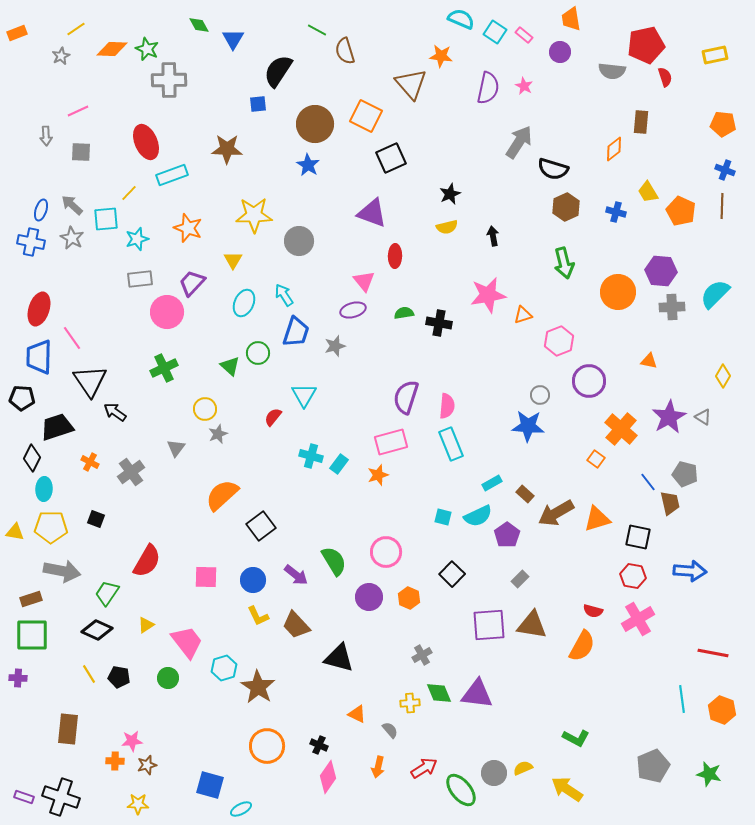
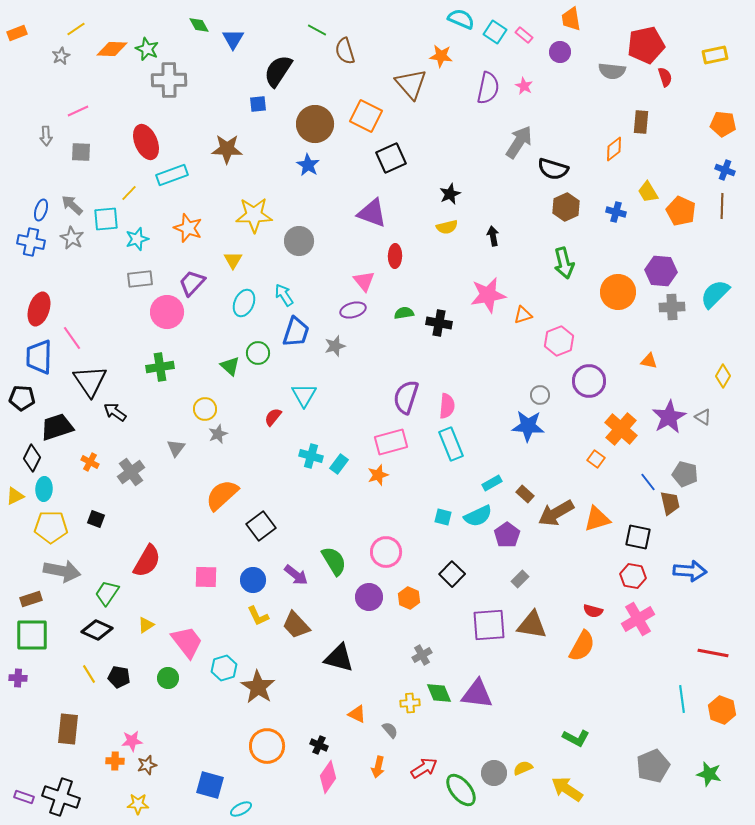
green cross at (164, 368): moved 4 px left, 1 px up; rotated 16 degrees clockwise
yellow triangle at (15, 532): moved 36 px up; rotated 36 degrees counterclockwise
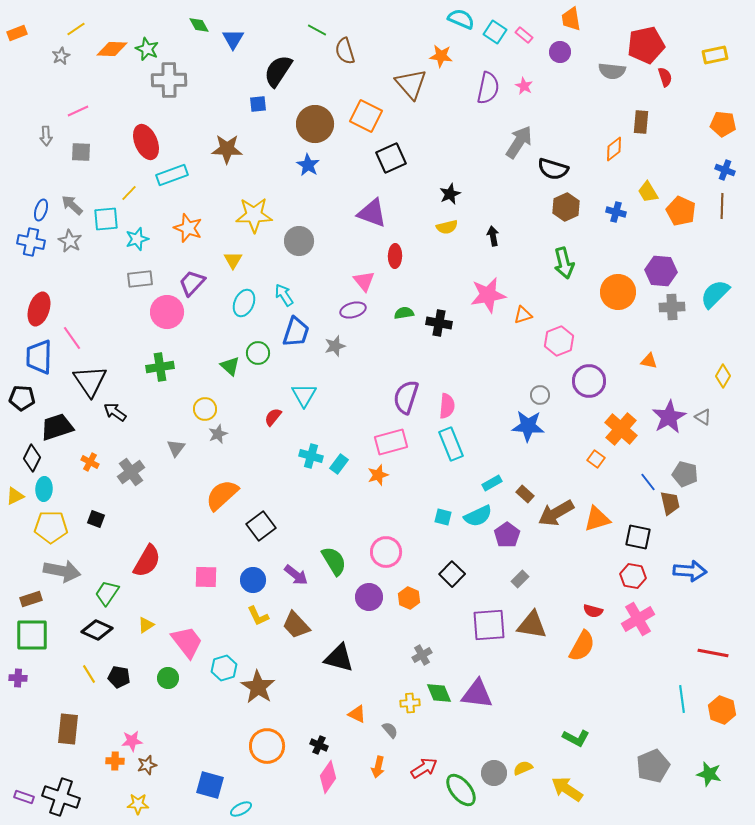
gray star at (72, 238): moved 2 px left, 3 px down
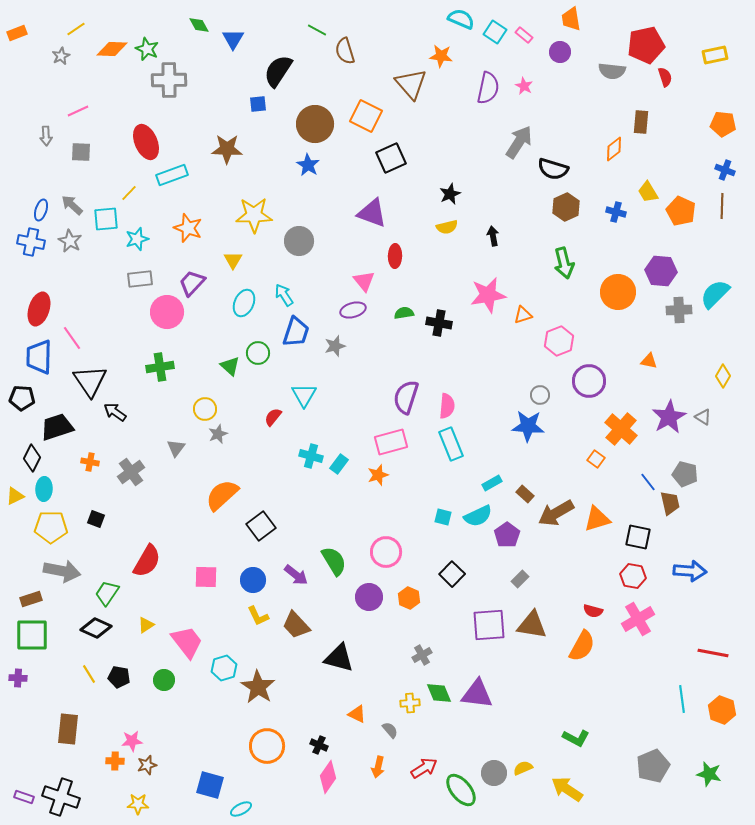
gray cross at (672, 307): moved 7 px right, 3 px down
orange cross at (90, 462): rotated 18 degrees counterclockwise
black diamond at (97, 630): moved 1 px left, 2 px up
green circle at (168, 678): moved 4 px left, 2 px down
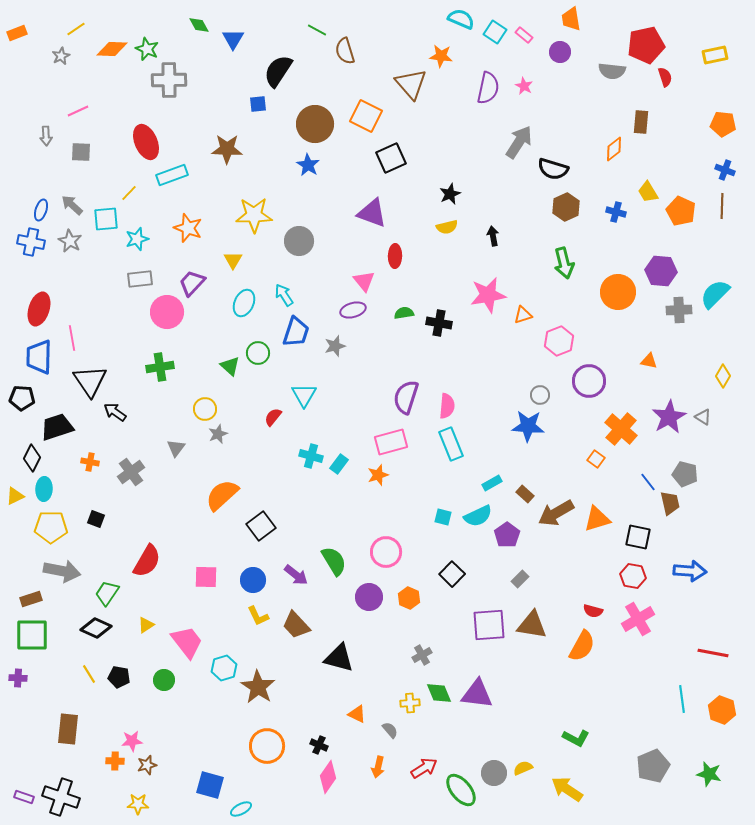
pink line at (72, 338): rotated 25 degrees clockwise
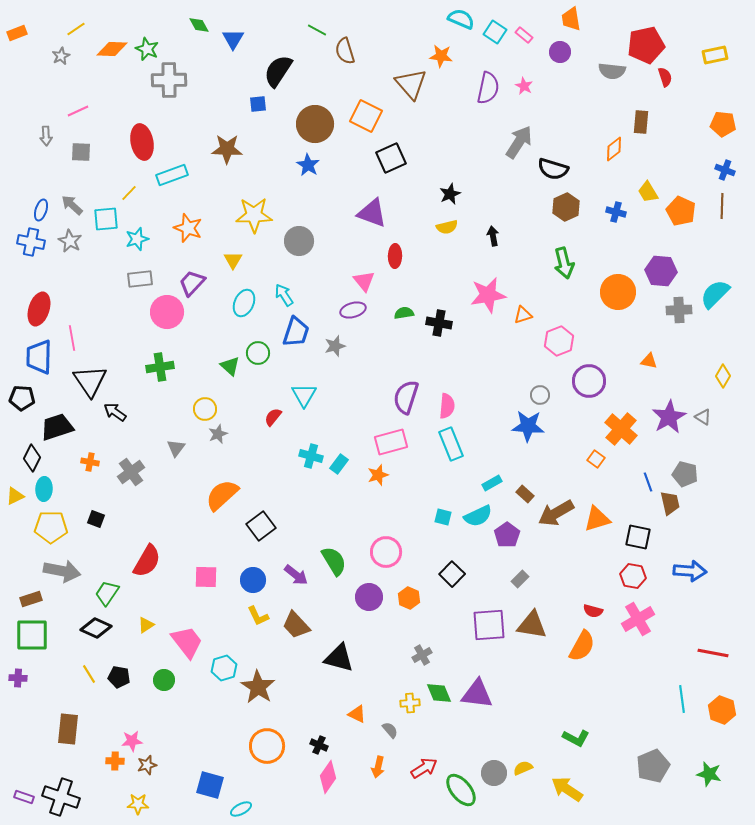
red ellipse at (146, 142): moved 4 px left; rotated 12 degrees clockwise
blue line at (648, 482): rotated 18 degrees clockwise
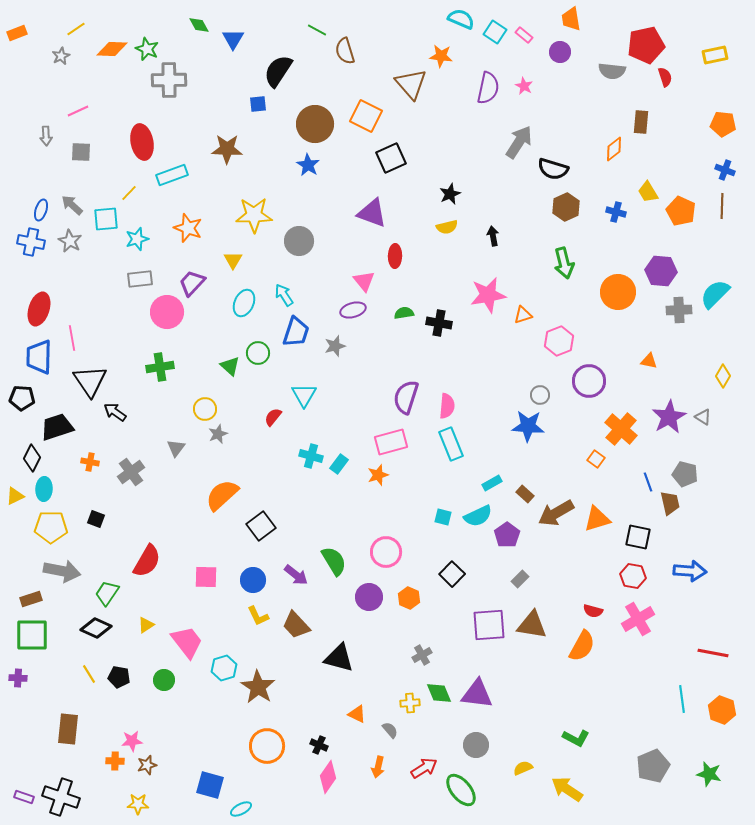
gray circle at (494, 773): moved 18 px left, 28 px up
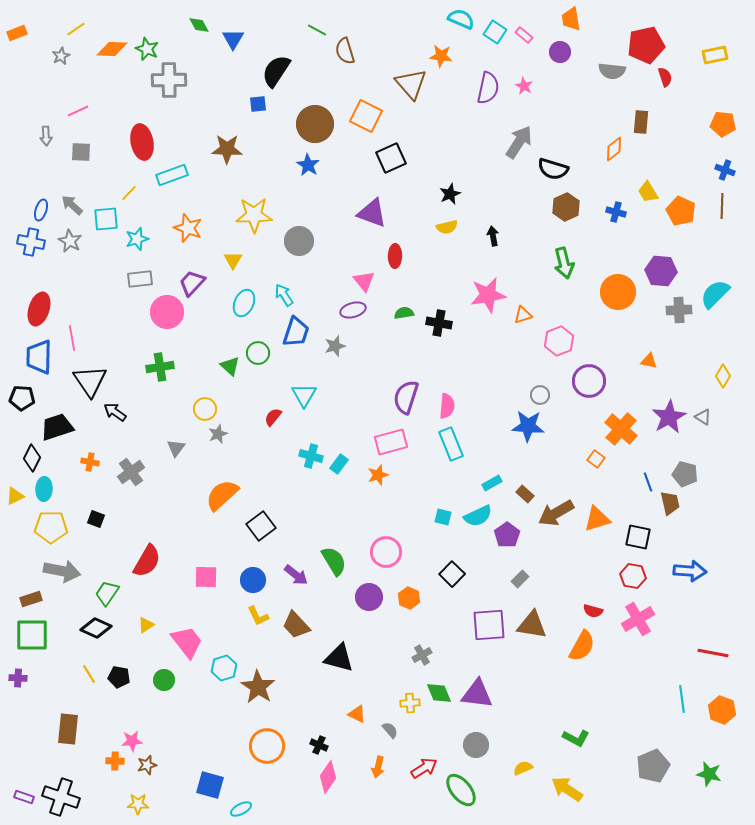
black semicircle at (278, 71): moved 2 px left
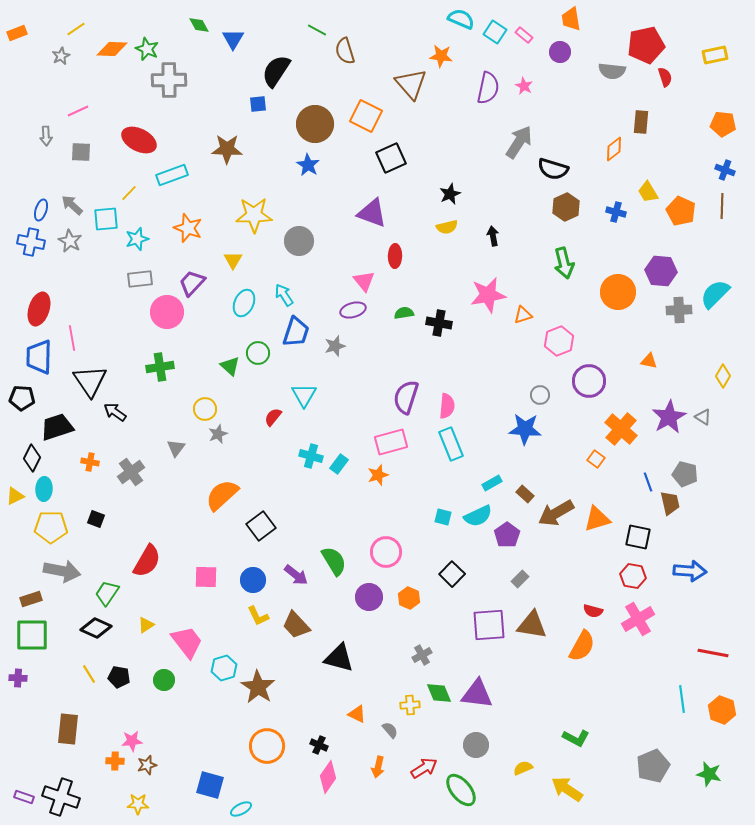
red ellipse at (142, 142): moved 3 px left, 2 px up; rotated 52 degrees counterclockwise
blue star at (528, 426): moved 3 px left, 3 px down
yellow cross at (410, 703): moved 2 px down
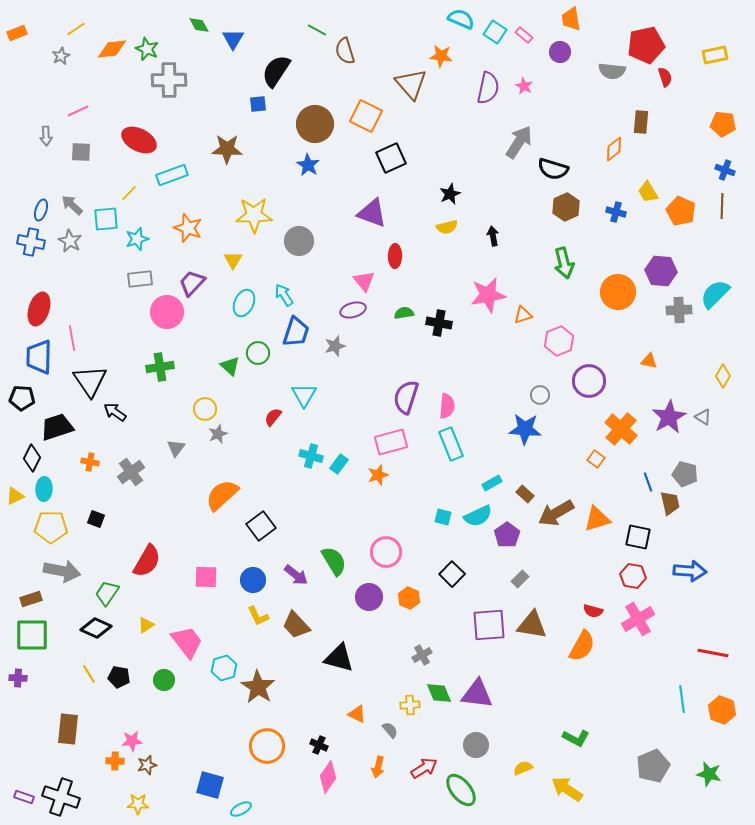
orange diamond at (112, 49): rotated 8 degrees counterclockwise
